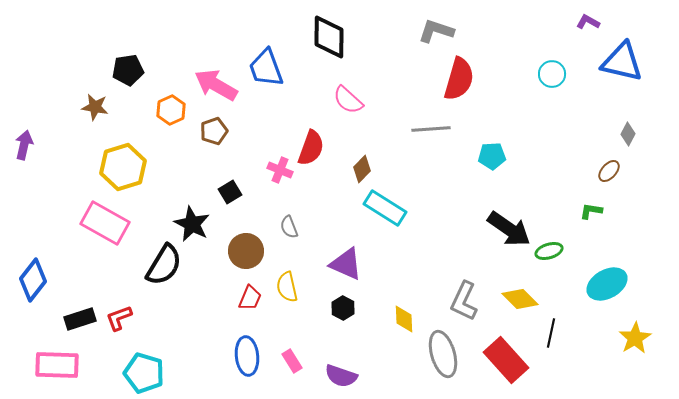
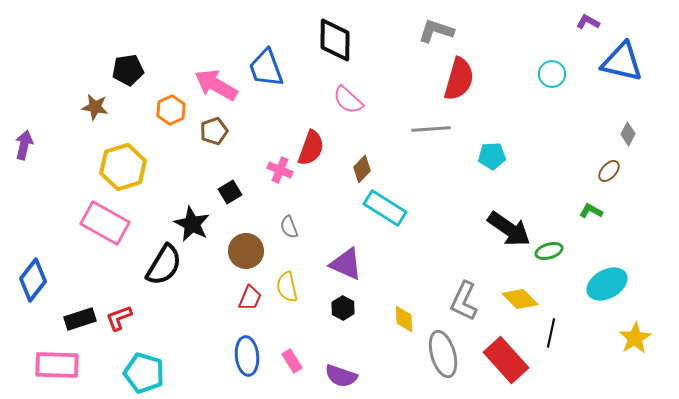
black diamond at (329, 37): moved 6 px right, 3 px down
green L-shape at (591, 211): rotated 20 degrees clockwise
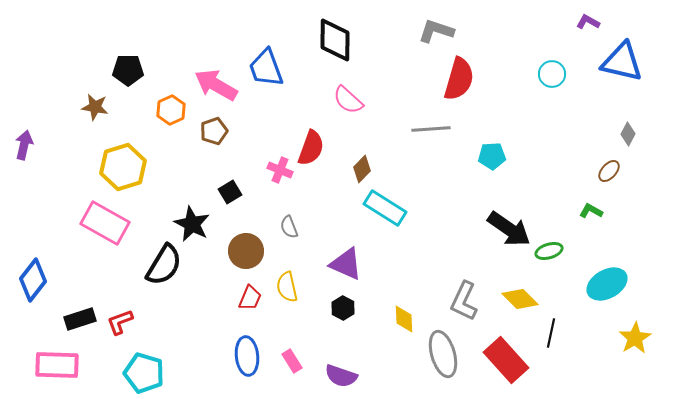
black pentagon at (128, 70): rotated 8 degrees clockwise
red L-shape at (119, 318): moved 1 px right, 4 px down
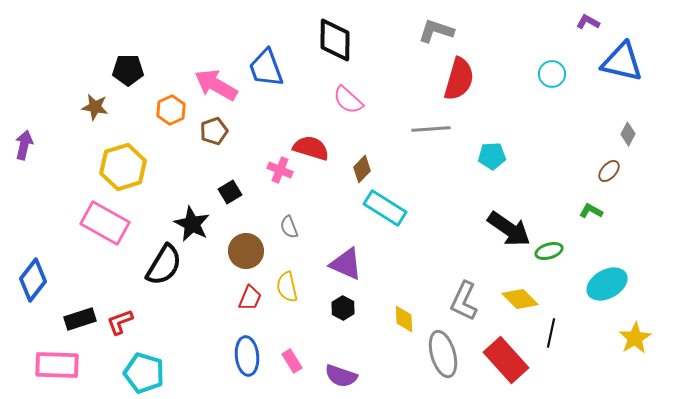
red semicircle at (311, 148): rotated 93 degrees counterclockwise
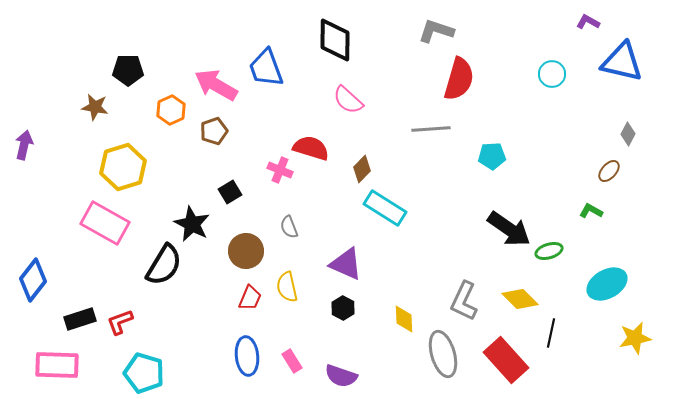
yellow star at (635, 338): rotated 20 degrees clockwise
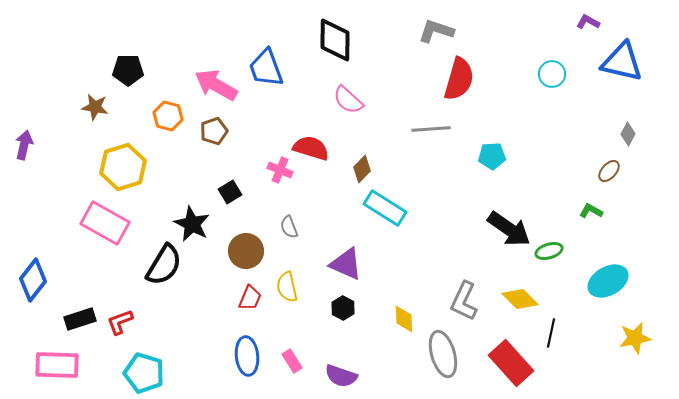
orange hexagon at (171, 110): moved 3 px left, 6 px down; rotated 20 degrees counterclockwise
cyan ellipse at (607, 284): moved 1 px right, 3 px up
red rectangle at (506, 360): moved 5 px right, 3 px down
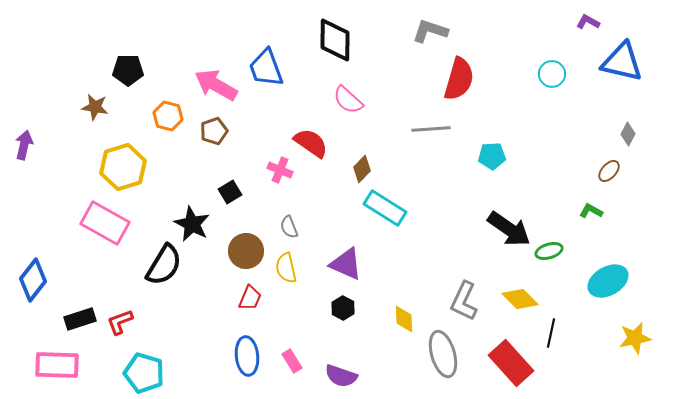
gray L-shape at (436, 31): moved 6 px left
red semicircle at (311, 148): moved 5 px up; rotated 18 degrees clockwise
yellow semicircle at (287, 287): moved 1 px left, 19 px up
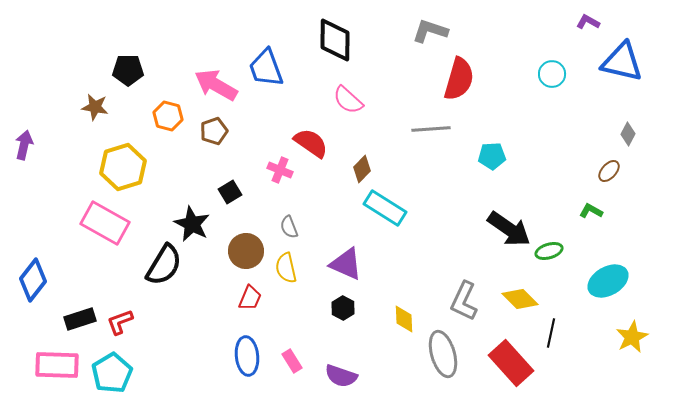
yellow star at (635, 338): moved 3 px left, 1 px up; rotated 16 degrees counterclockwise
cyan pentagon at (144, 373): moved 32 px left; rotated 24 degrees clockwise
